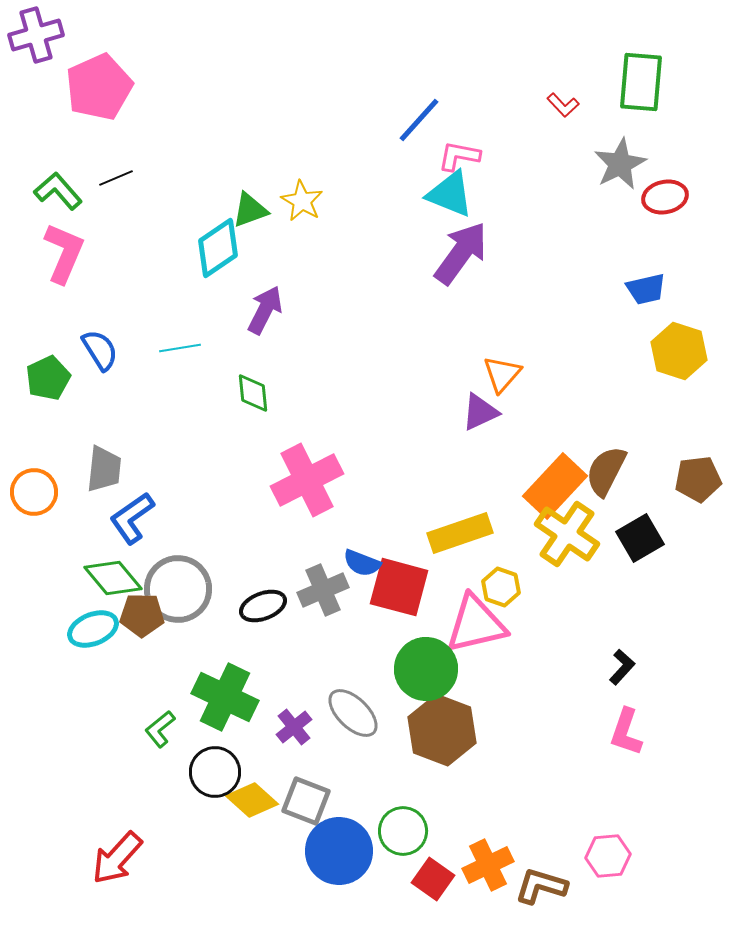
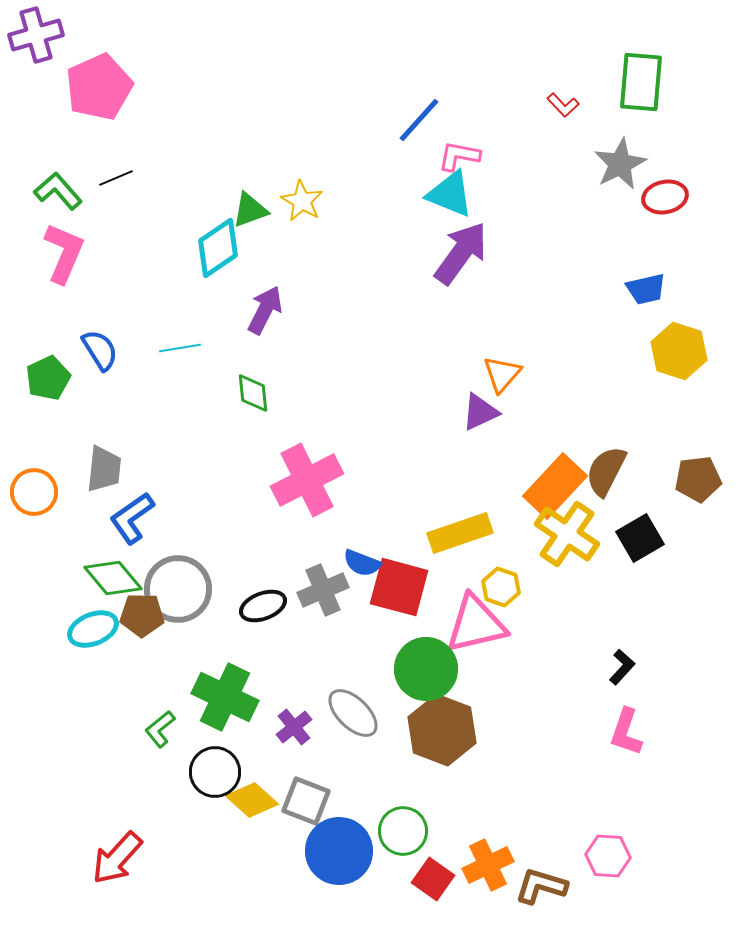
pink hexagon at (608, 856): rotated 9 degrees clockwise
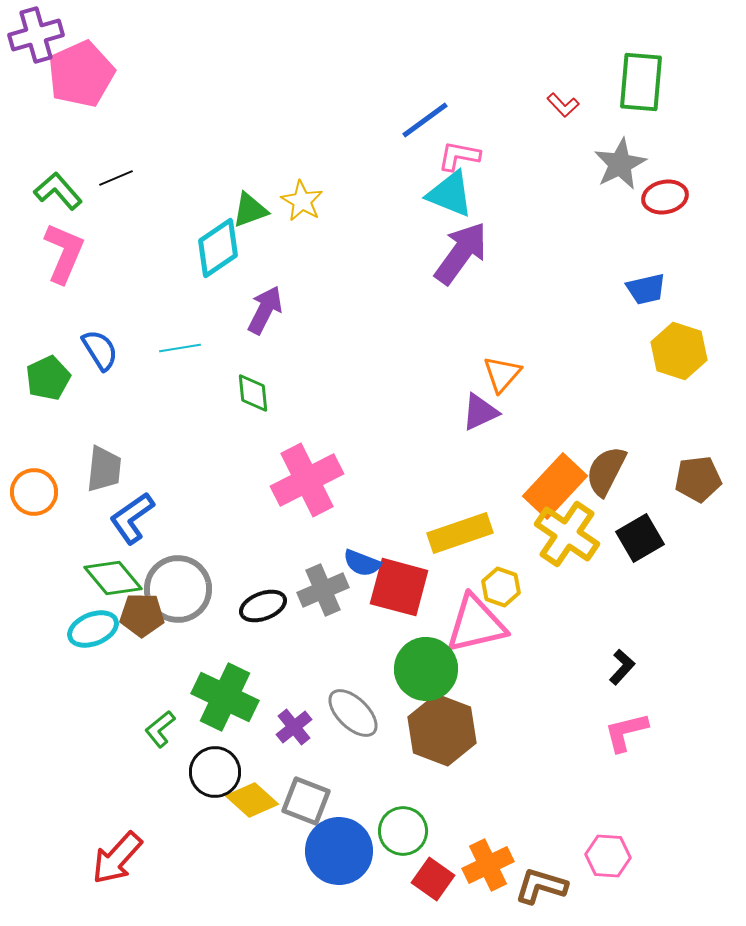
pink pentagon at (99, 87): moved 18 px left, 13 px up
blue line at (419, 120): moved 6 px right; rotated 12 degrees clockwise
pink L-shape at (626, 732): rotated 57 degrees clockwise
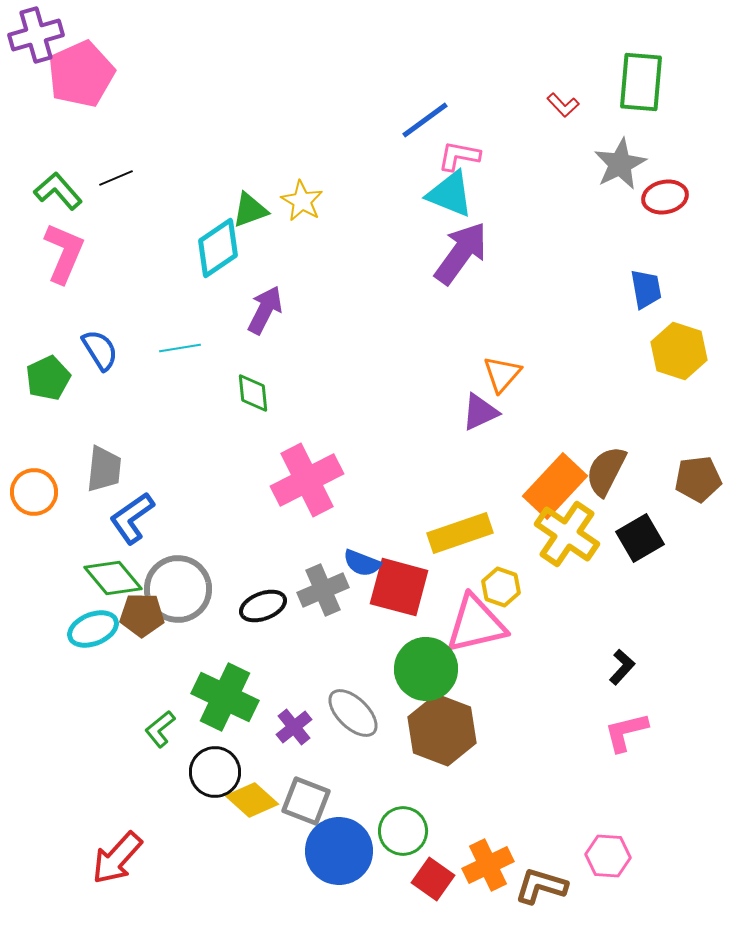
blue trapezoid at (646, 289): rotated 87 degrees counterclockwise
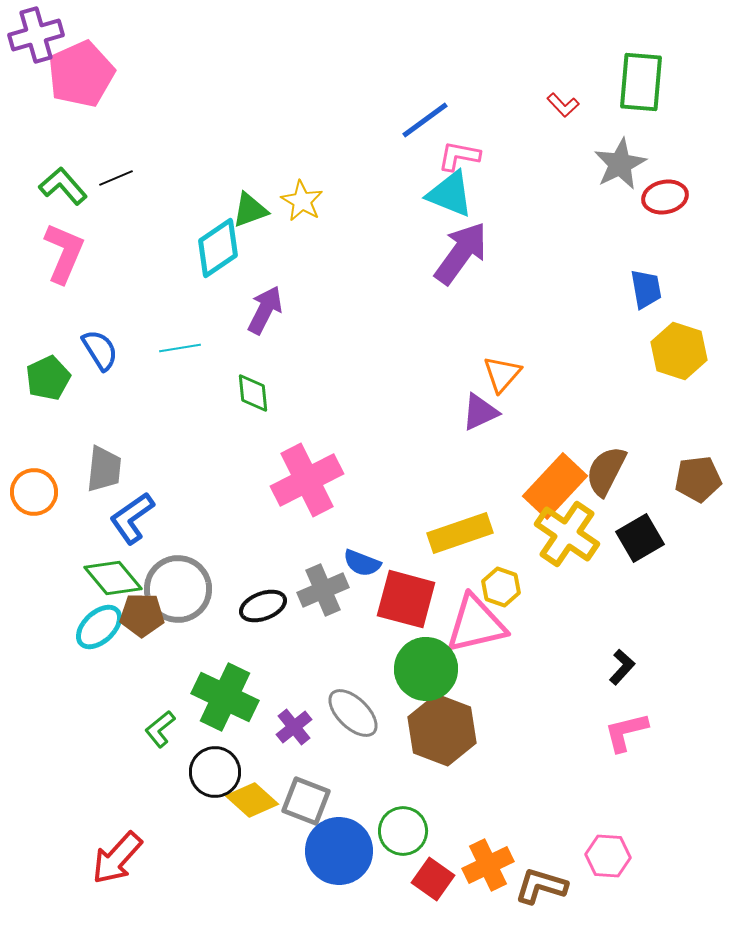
green L-shape at (58, 191): moved 5 px right, 5 px up
red square at (399, 587): moved 7 px right, 12 px down
cyan ellipse at (93, 629): moved 6 px right, 2 px up; rotated 21 degrees counterclockwise
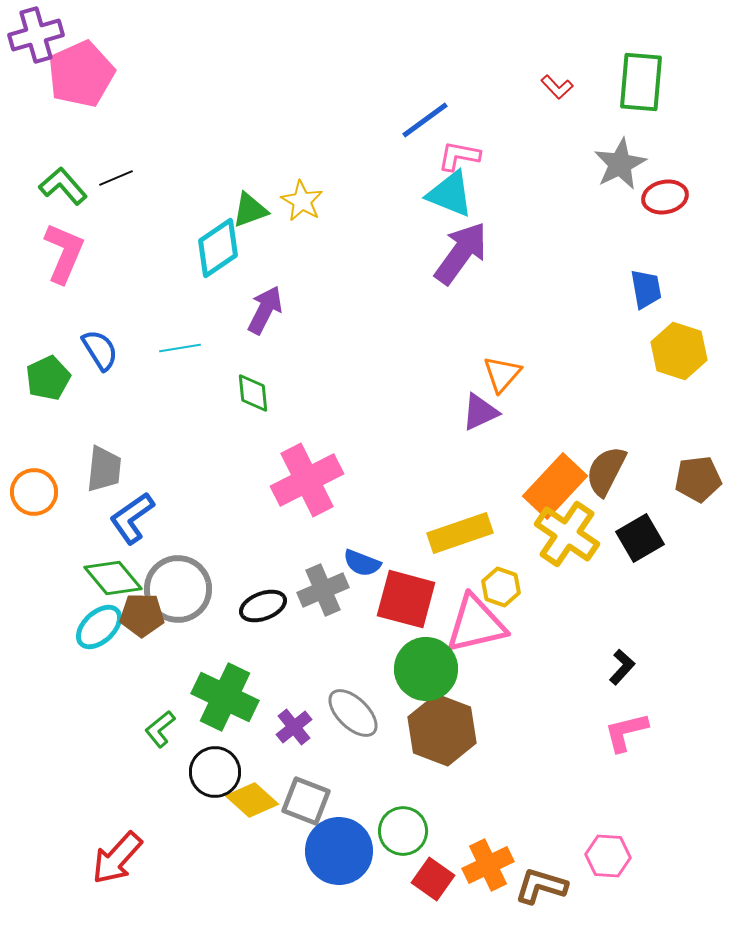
red L-shape at (563, 105): moved 6 px left, 18 px up
